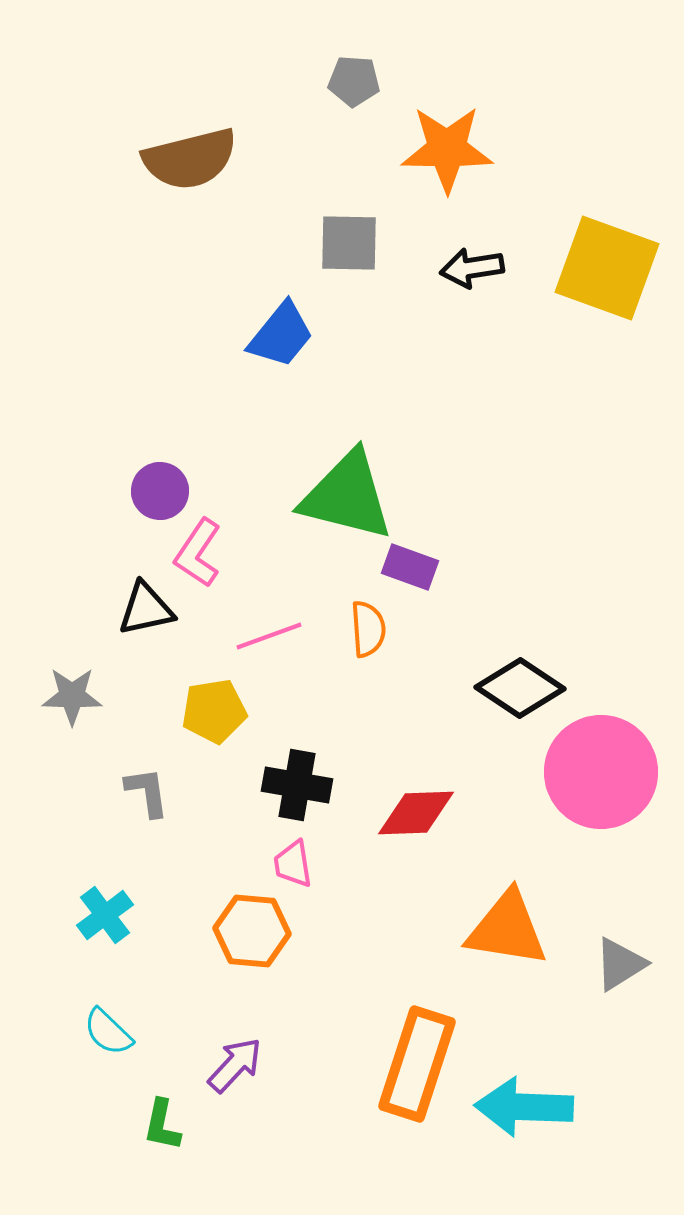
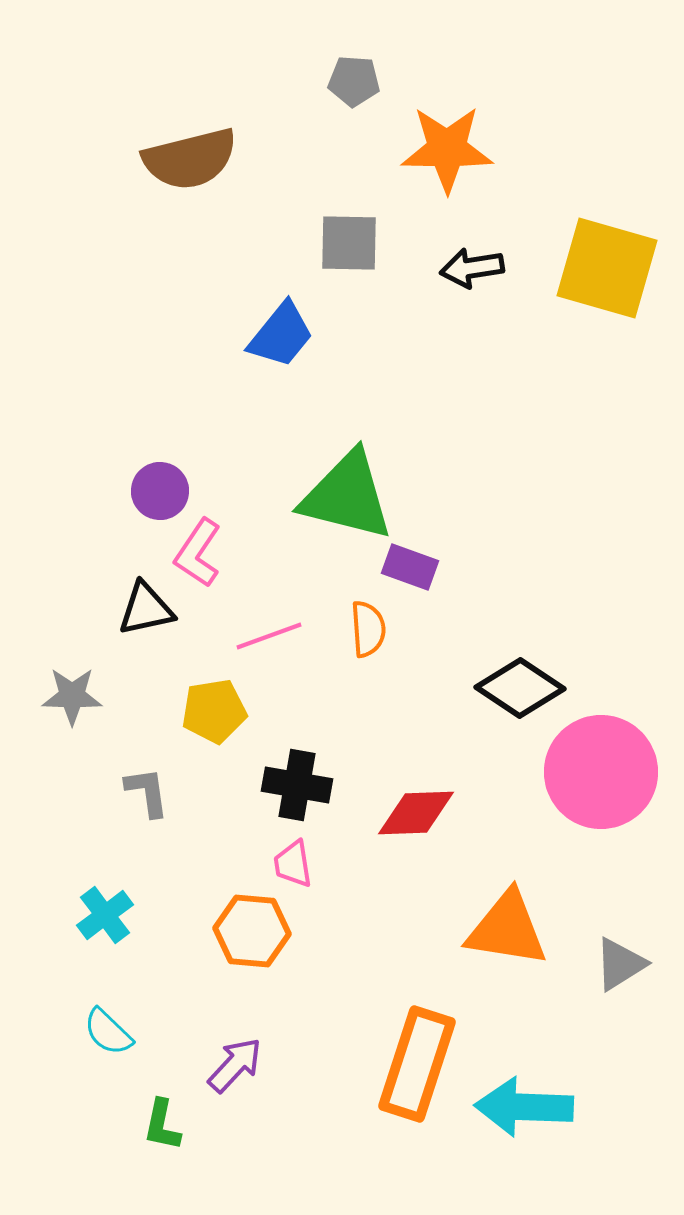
yellow square: rotated 4 degrees counterclockwise
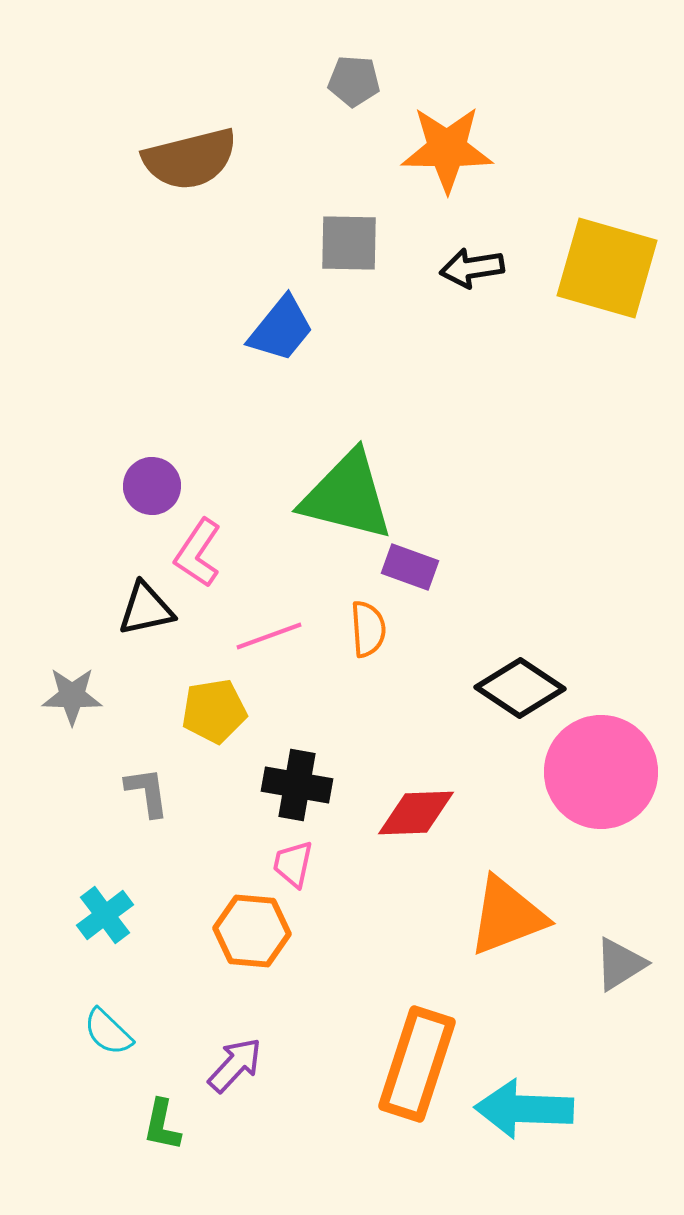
blue trapezoid: moved 6 px up
purple circle: moved 8 px left, 5 px up
pink trapezoid: rotated 21 degrees clockwise
orange triangle: moved 13 px up; rotated 30 degrees counterclockwise
cyan arrow: moved 2 px down
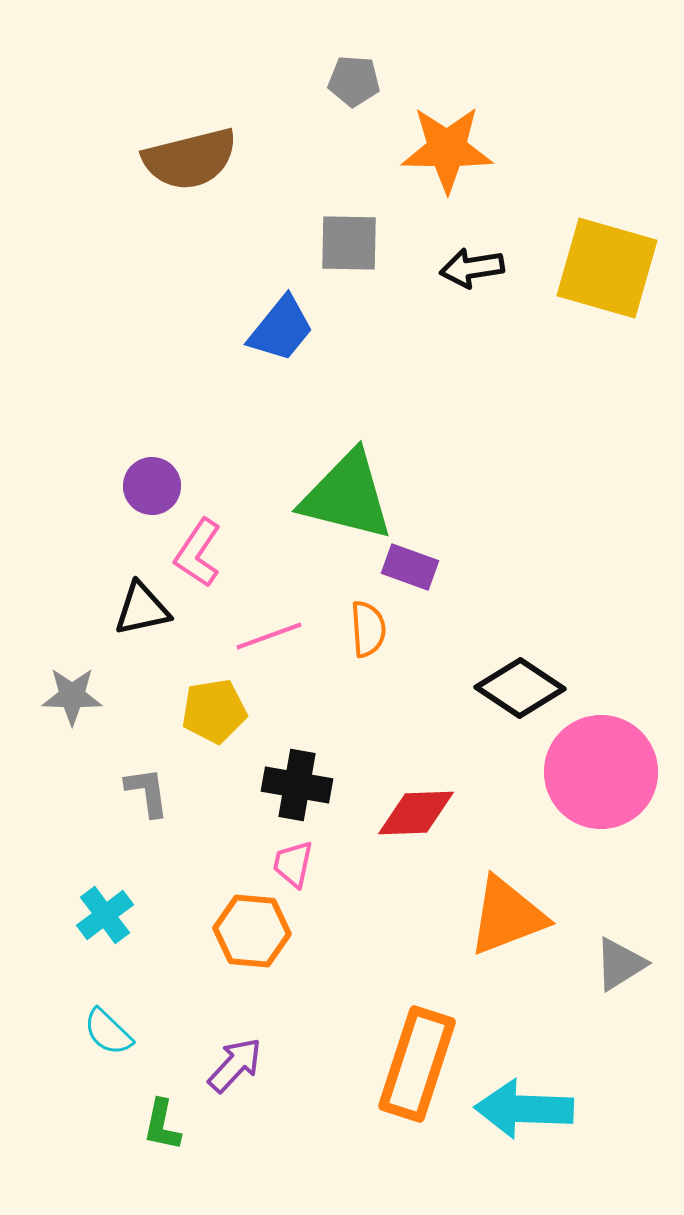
black triangle: moved 4 px left
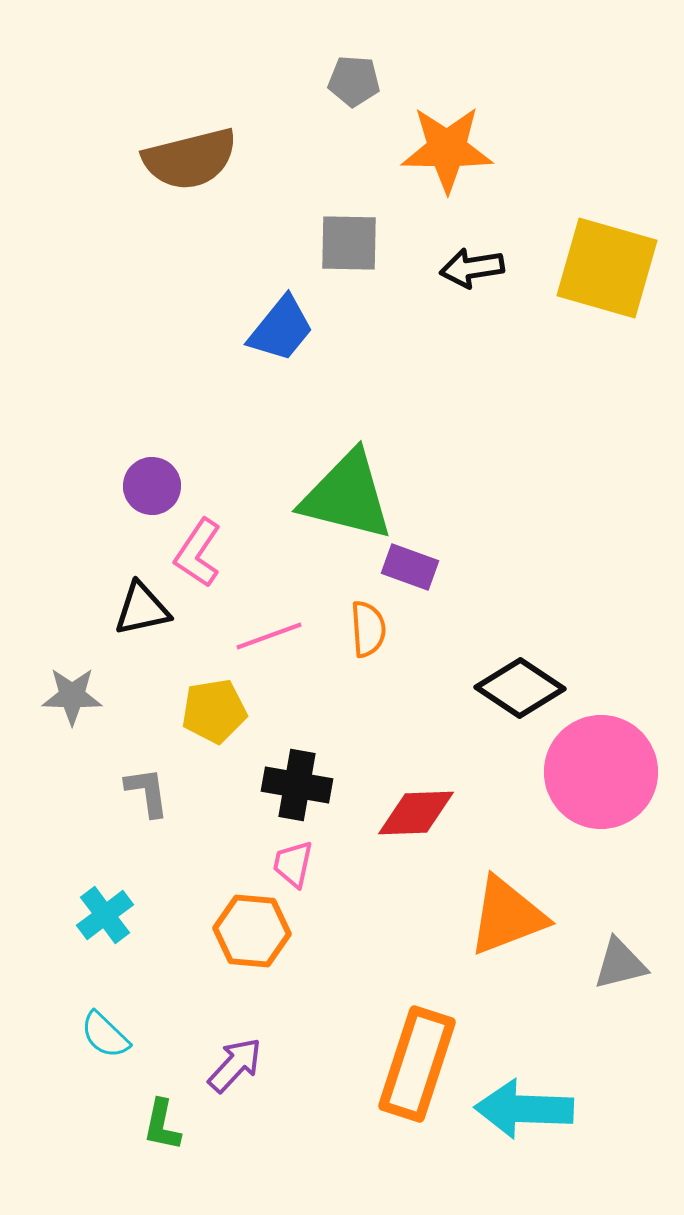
gray triangle: rotated 18 degrees clockwise
cyan semicircle: moved 3 px left, 3 px down
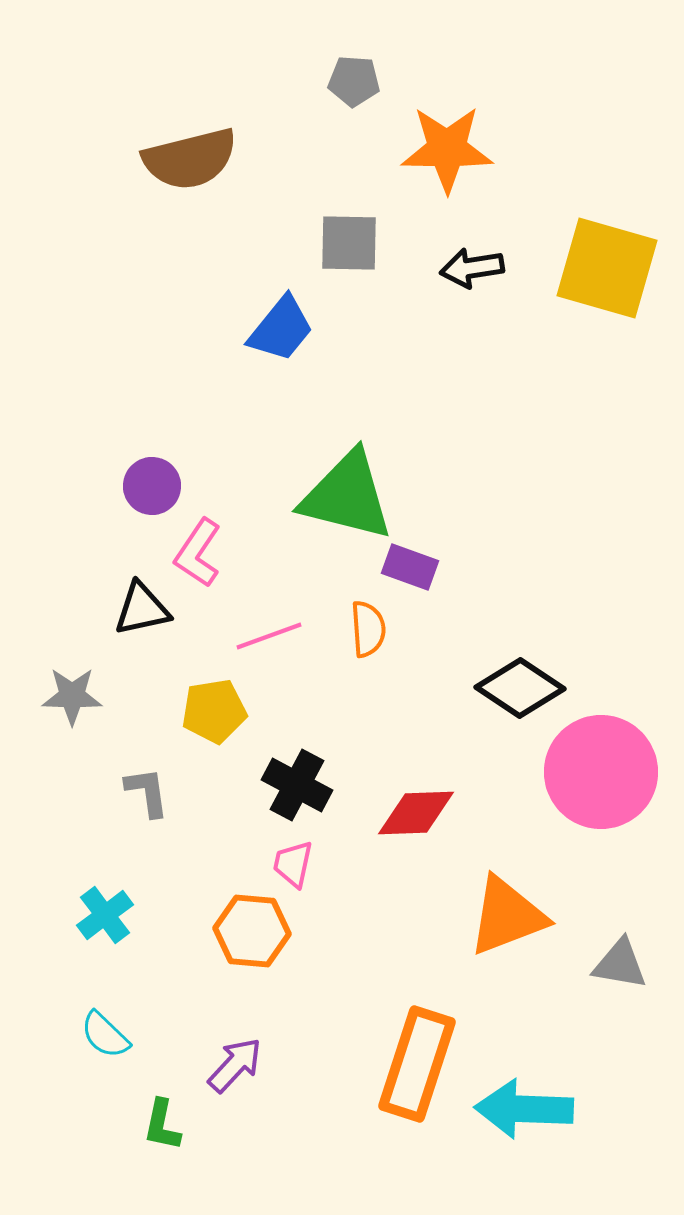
black cross: rotated 18 degrees clockwise
gray triangle: rotated 24 degrees clockwise
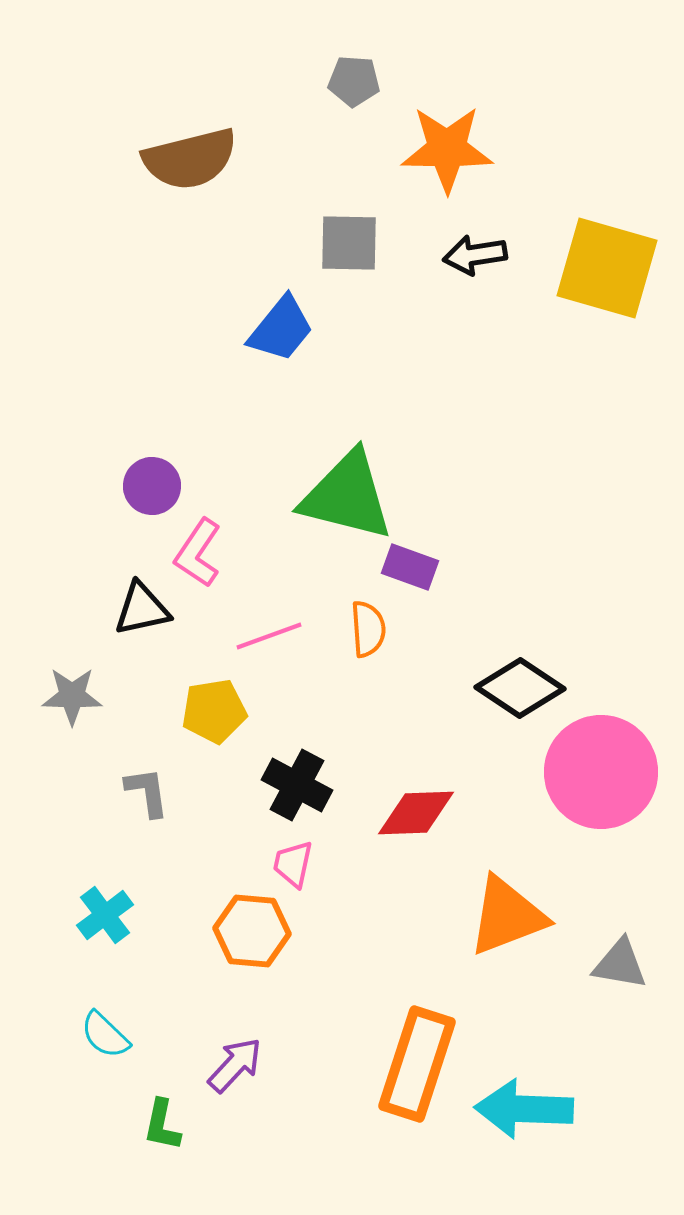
black arrow: moved 3 px right, 13 px up
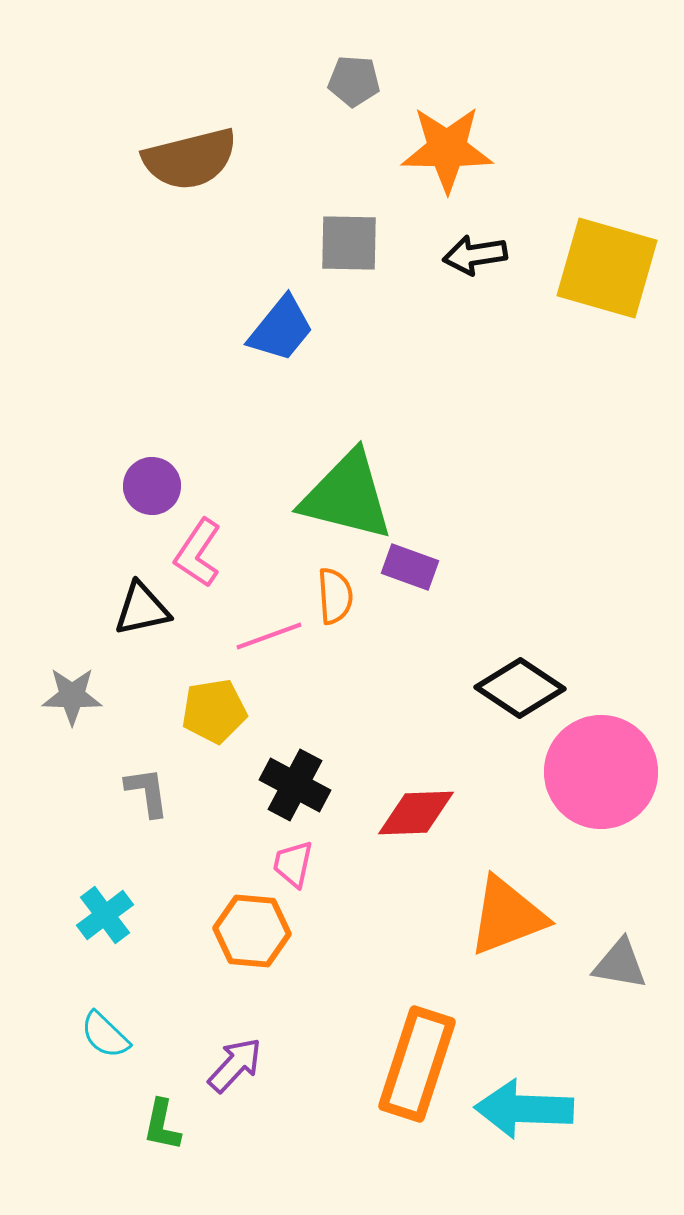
orange semicircle: moved 33 px left, 33 px up
black cross: moved 2 px left
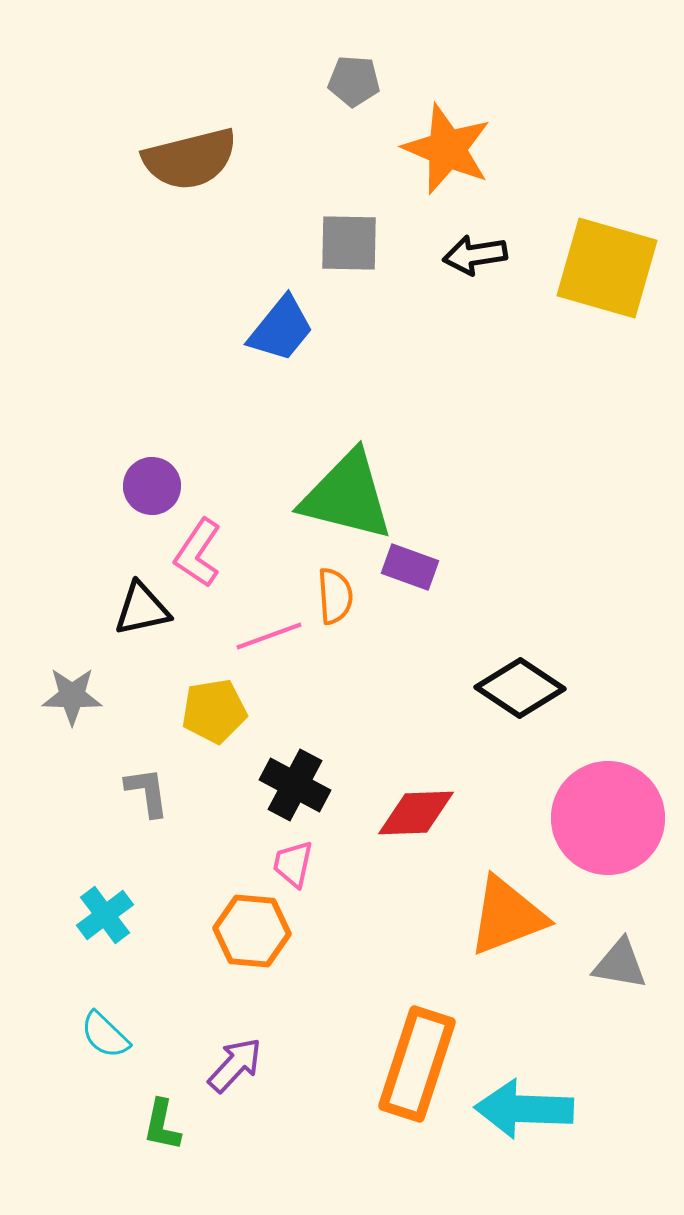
orange star: rotated 22 degrees clockwise
pink circle: moved 7 px right, 46 px down
